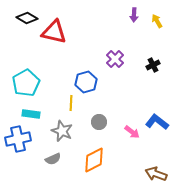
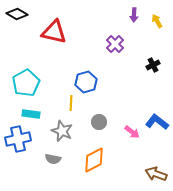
black diamond: moved 10 px left, 4 px up
purple cross: moved 15 px up
gray semicircle: rotated 35 degrees clockwise
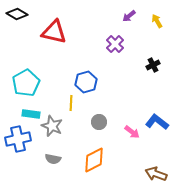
purple arrow: moved 5 px left, 1 px down; rotated 48 degrees clockwise
gray star: moved 10 px left, 5 px up
